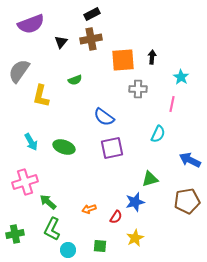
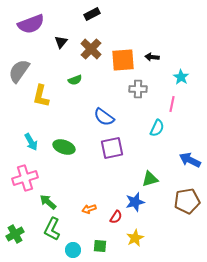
brown cross: moved 10 px down; rotated 35 degrees counterclockwise
black arrow: rotated 88 degrees counterclockwise
cyan semicircle: moved 1 px left, 6 px up
pink cross: moved 4 px up
green cross: rotated 18 degrees counterclockwise
cyan circle: moved 5 px right
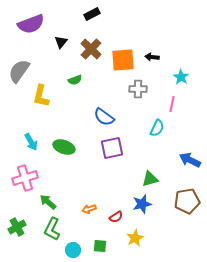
blue star: moved 7 px right, 2 px down
red semicircle: rotated 24 degrees clockwise
green cross: moved 2 px right, 7 px up
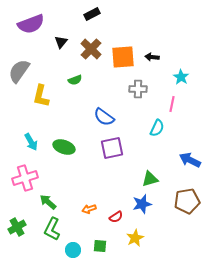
orange square: moved 3 px up
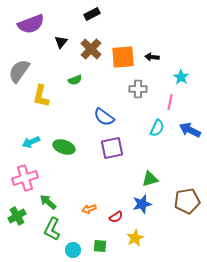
pink line: moved 2 px left, 2 px up
cyan arrow: rotated 96 degrees clockwise
blue arrow: moved 30 px up
green cross: moved 11 px up
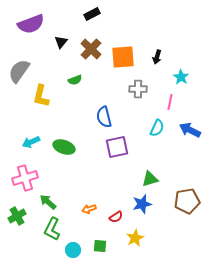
black arrow: moved 5 px right; rotated 80 degrees counterclockwise
blue semicircle: rotated 40 degrees clockwise
purple square: moved 5 px right, 1 px up
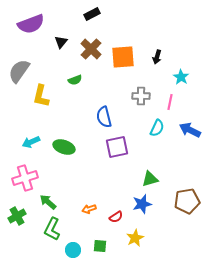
gray cross: moved 3 px right, 7 px down
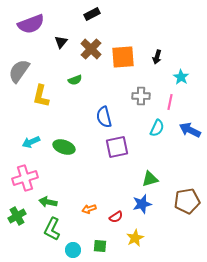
green arrow: rotated 30 degrees counterclockwise
